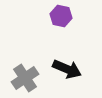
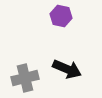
gray cross: rotated 20 degrees clockwise
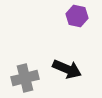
purple hexagon: moved 16 px right
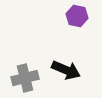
black arrow: moved 1 px left, 1 px down
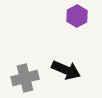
purple hexagon: rotated 20 degrees clockwise
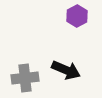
gray cross: rotated 8 degrees clockwise
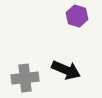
purple hexagon: rotated 15 degrees counterclockwise
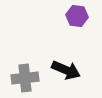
purple hexagon: rotated 10 degrees counterclockwise
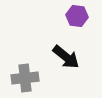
black arrow: moved 13 px up; rotated 16 degrees clockwise
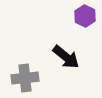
purple hexagon: moved 8 px right; rotated 20 degrees clockwise
